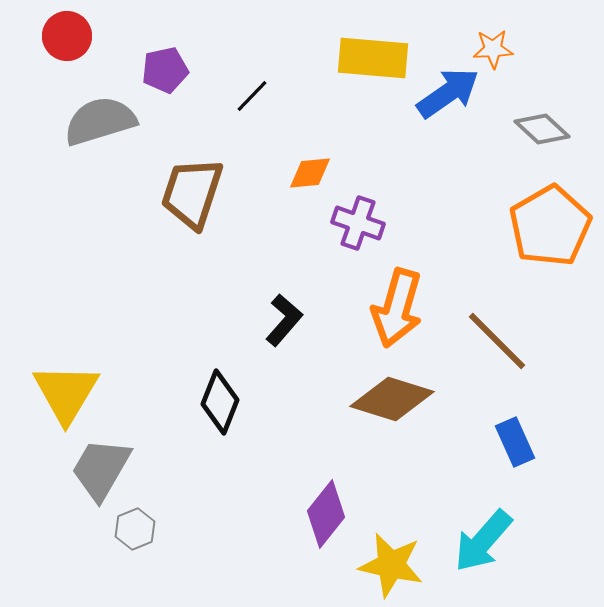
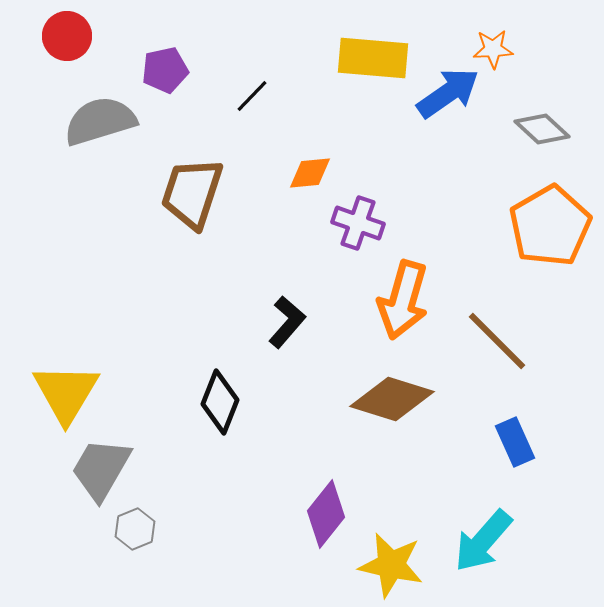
orange arrow: moved 6 px right, 8 px up
black L-shape: moved 3 px right, 2 px down
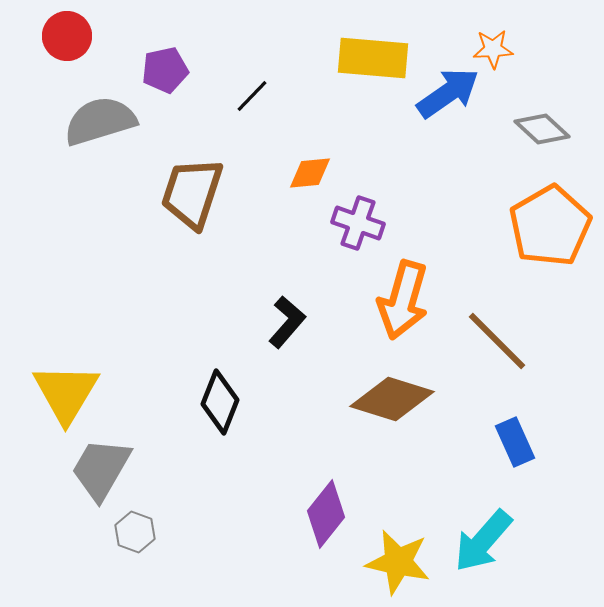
gray hexagon: moved 3 px down; rotated 18 degrees counterclockwise
yellow star: moved 7 px right, 3 px up
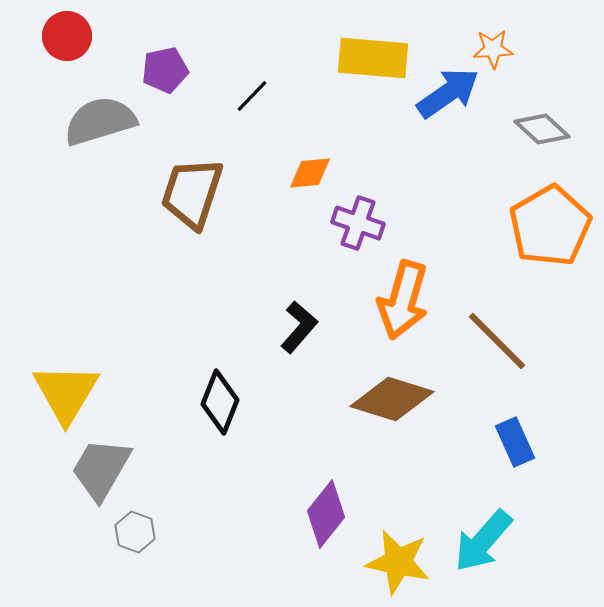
black L-shape: moved 12 px right, 5 px down
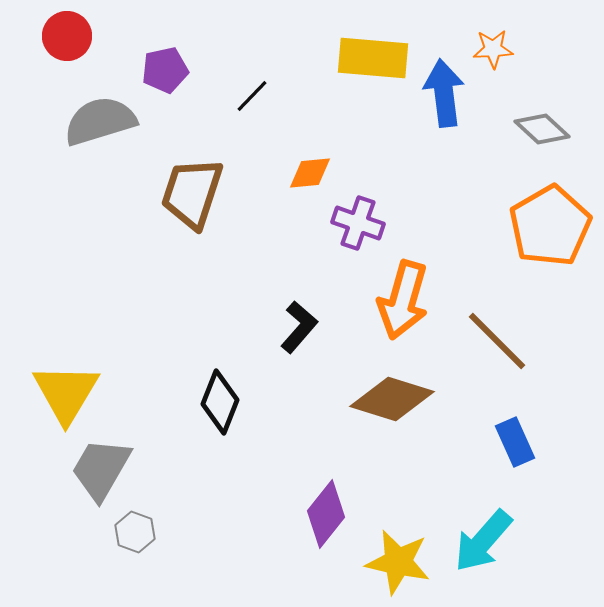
blue arrow: moved 4 px left; rotated 62 degrees counterclockwise
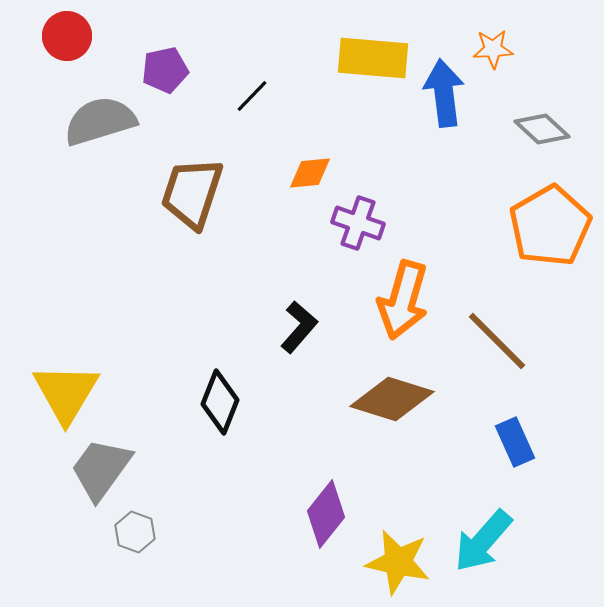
gray trapezoid: rotated 6 degrees clockwise
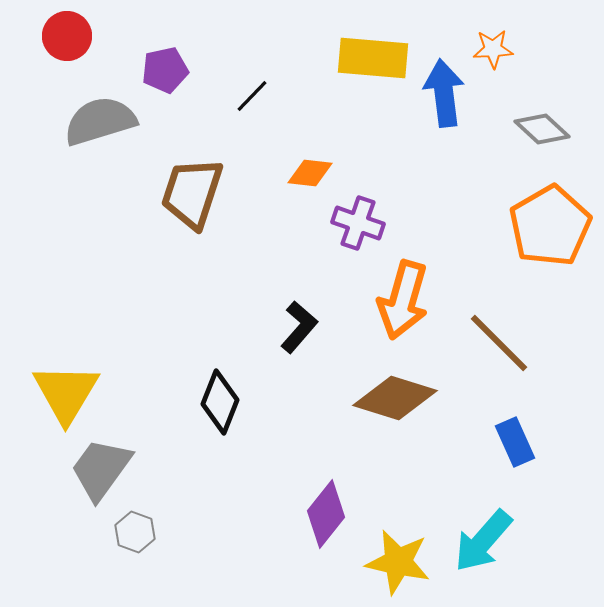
orange diamond: rotated 12 degrees clockwise
brown line: moved 2 px right, 2 px down
brown diamond: moved 3 px right, 1 px up
